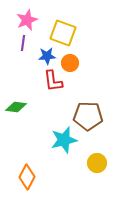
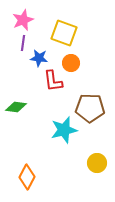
pink star: moved 4 px left
yellow square: moved 1 px right
blue star: moved 8 px left, 2 px down; rotated 12 degrees clockwise
orange circle: moved 1 px right
brown pentagon: moved 2 px right, 8 px up
cyan star: moved 10 px up
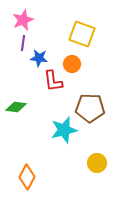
yellow square: moved 18 px right, 1 px down
orange circle: moved 1 px right, 1 px down
